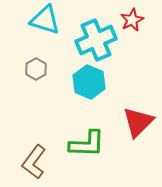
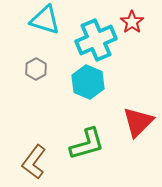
red star: moved 2 px down; rotated 10 degrees counterclockwise
cyan hexagon: moved 1 px left
green L-shape: rotated 18 degrees counterclockwise
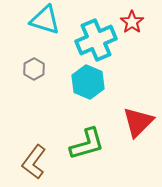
gray hexagon: moved 2 px left
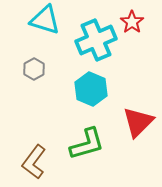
cyan hexagon: moved 3 px right, 7 px down
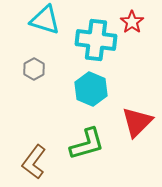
cyan cross: rotated 30 degrees clockwise
red triangle: moved 1 px left
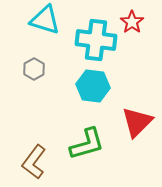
cyan hexagon: moved 2 px right, 3 px up; rotated 16 degrees counterclockwise
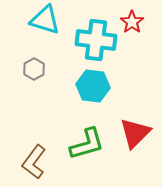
red triangle: moved 2 px left, 11 px down
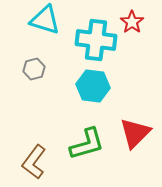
gray hexagon: rotated 15 degrees clockwise
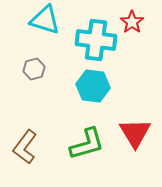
red triangle: rotated 16 degrees counterclockwise
brown L-shape: moved 9 px left, 15 px up
